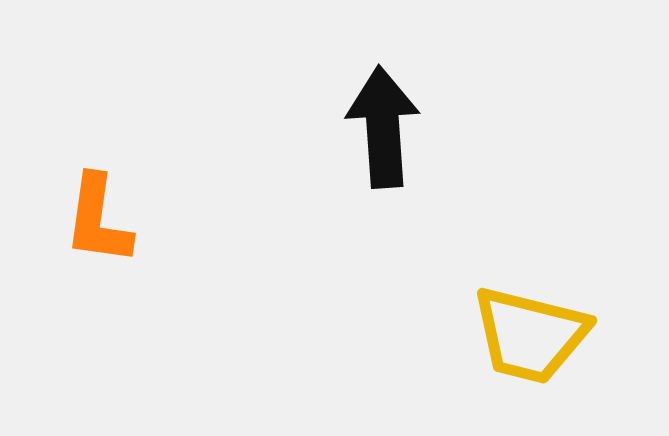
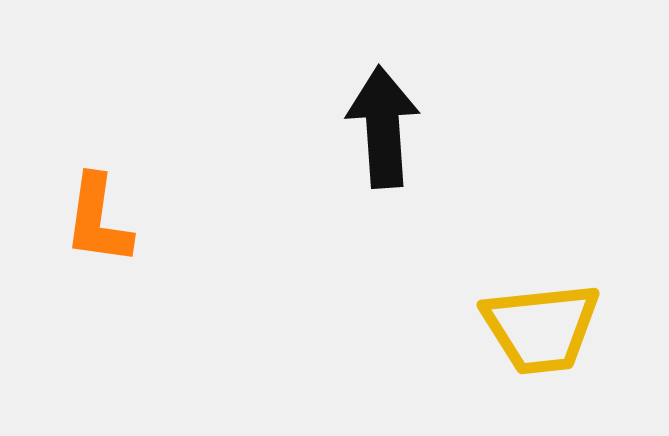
yellow trapezoid: moved 11 px right, 7 px up; rotated 20 degrees counterclockwise
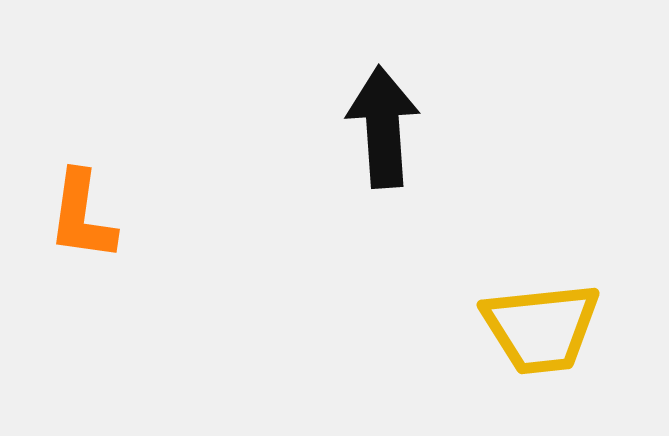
orange L-shape: moved 16 px left, 4 px up
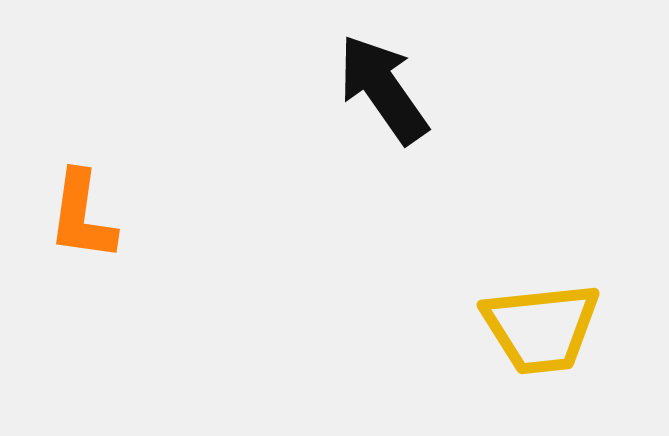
black arrow: moved 38 px up; rotated 31 degrees counterclockwise
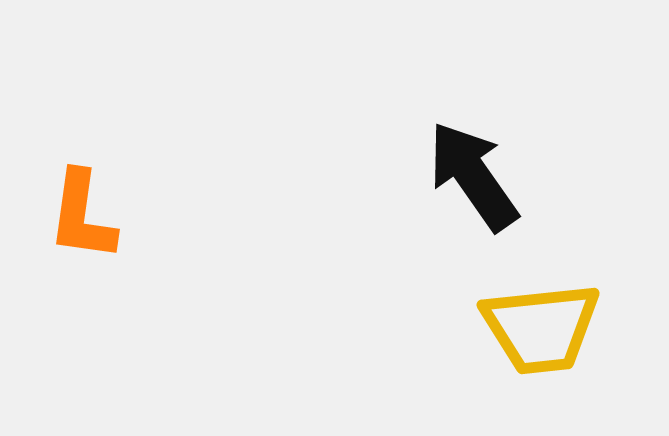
black arrow: moved 90 px right, 87 px down
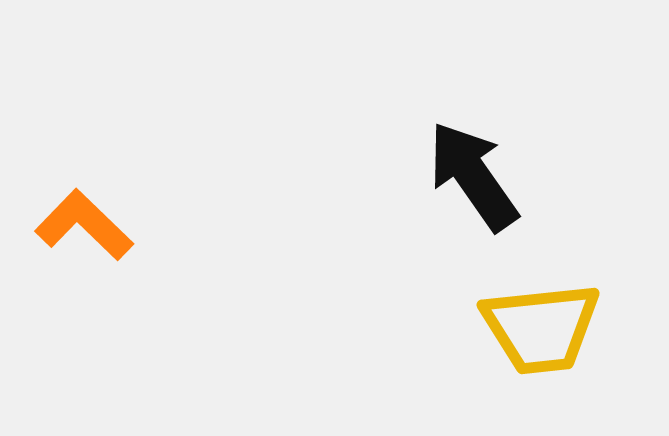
orange L-shape: moved 2 px right, 9 px down; rotated 126 degrees clockwise
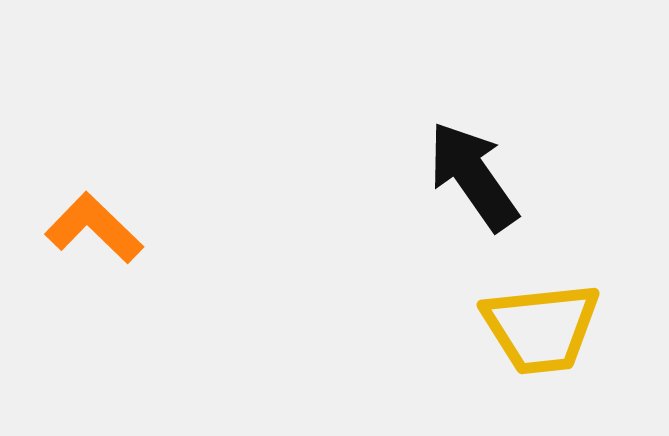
orange L-shape: moved 10 px right, 3 px down
